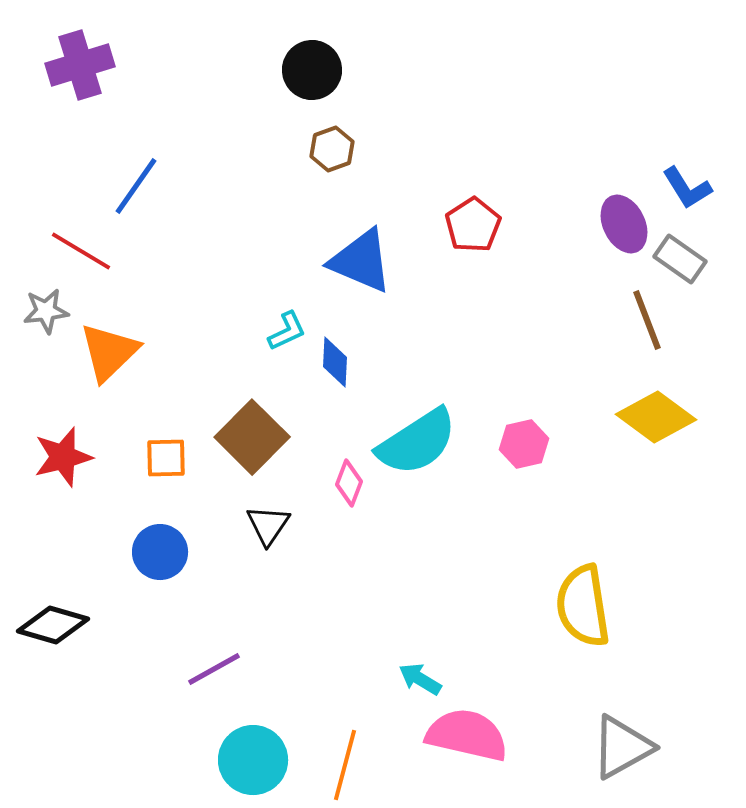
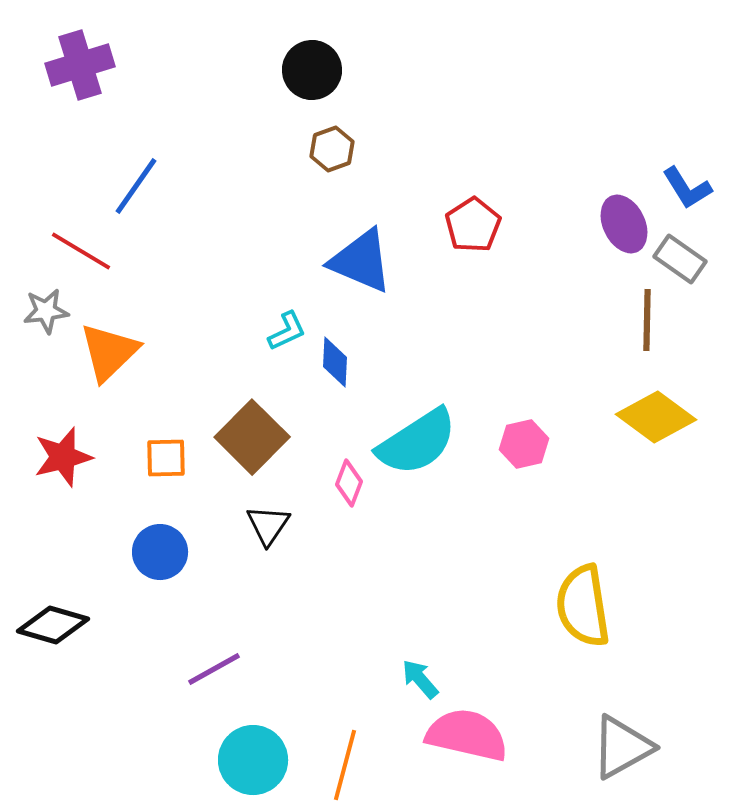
brown line: rotated 22 degrees clockwise
cyan arrow: rotated 18 degrees clockwise
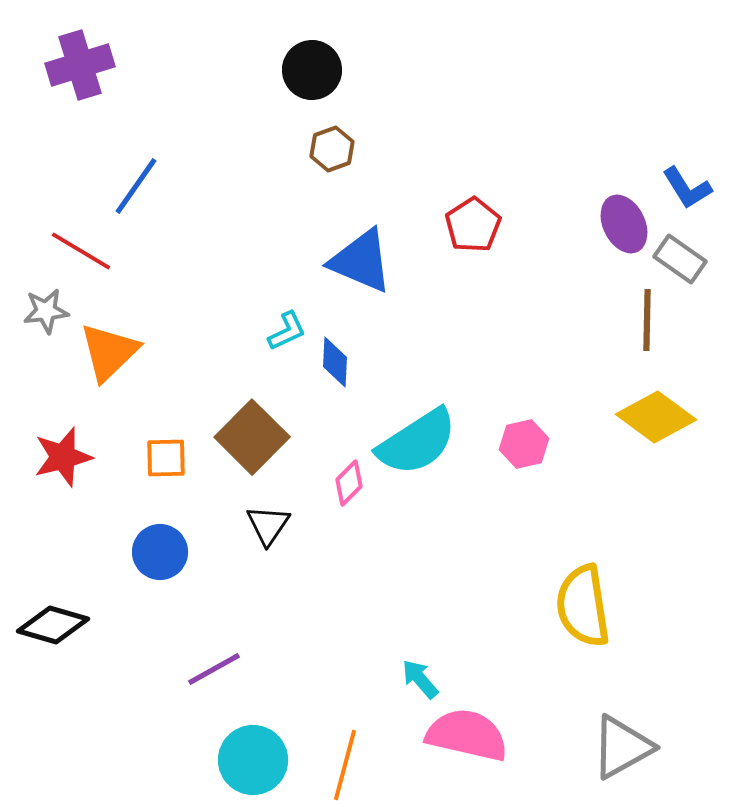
pink diamond: rotated 24 degrees clockwise
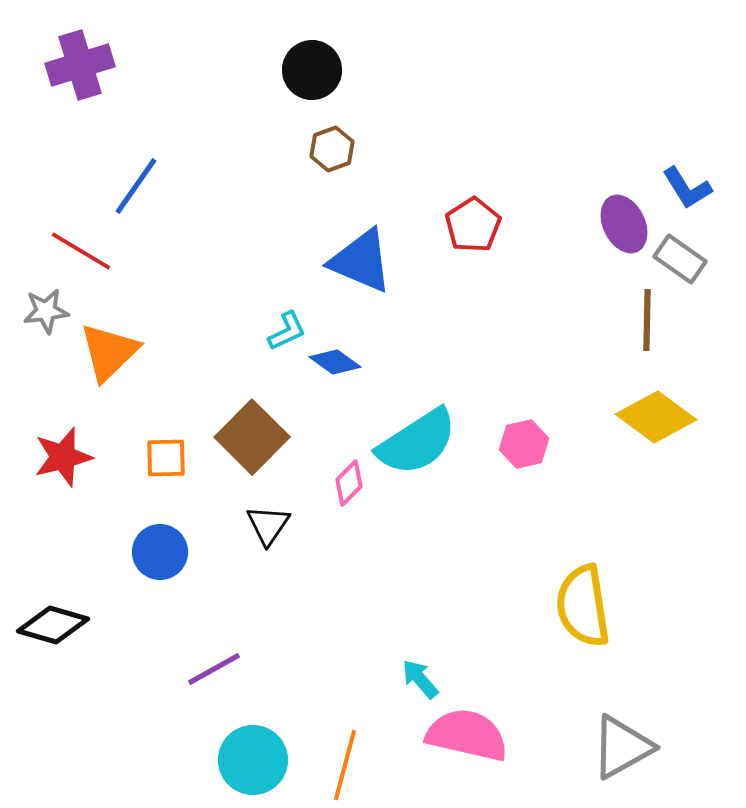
blue diamond: rotated 57 degrees counterclockwise
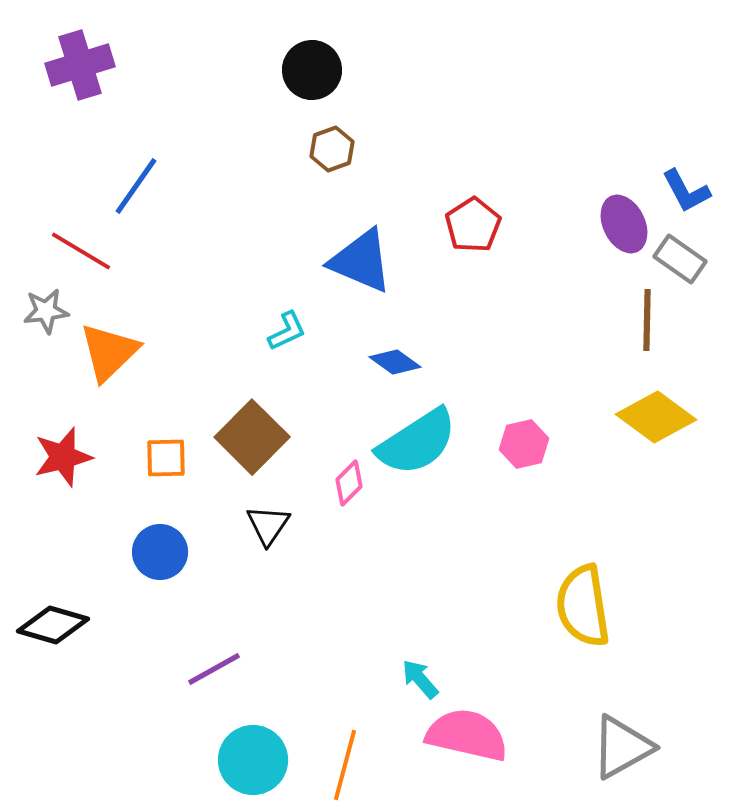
blue L-shape: moved 1 px left, 3 px down; rotated 4 degrees clockwise
blue diamond: moved 60 px right
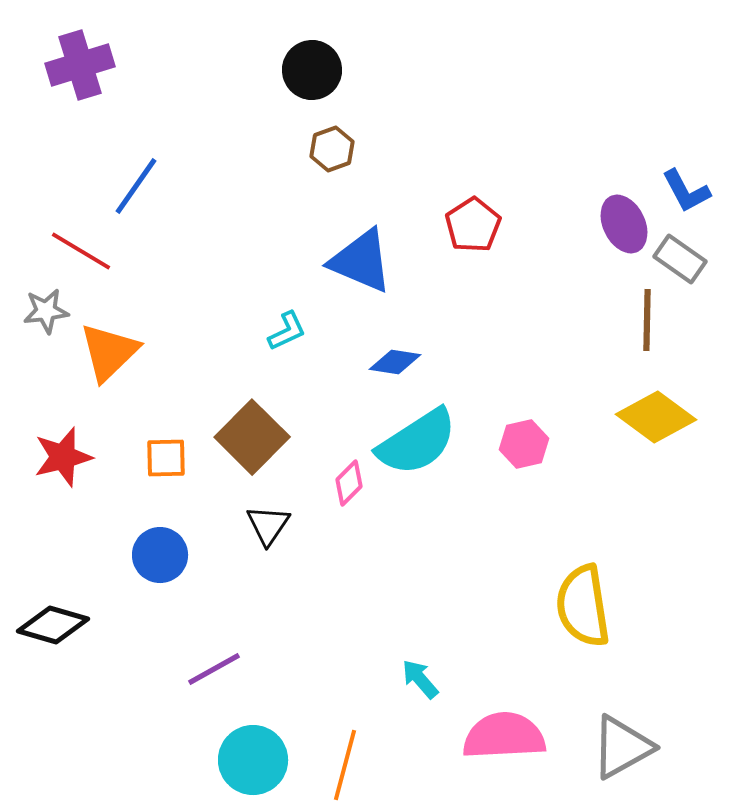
blue diamond: rotated 27 degrees counterclockwise
blue circle: moved 3 px down
pink semicircle: moved 37 px right, 1 px down; rotated 16 degrees counterclockwise
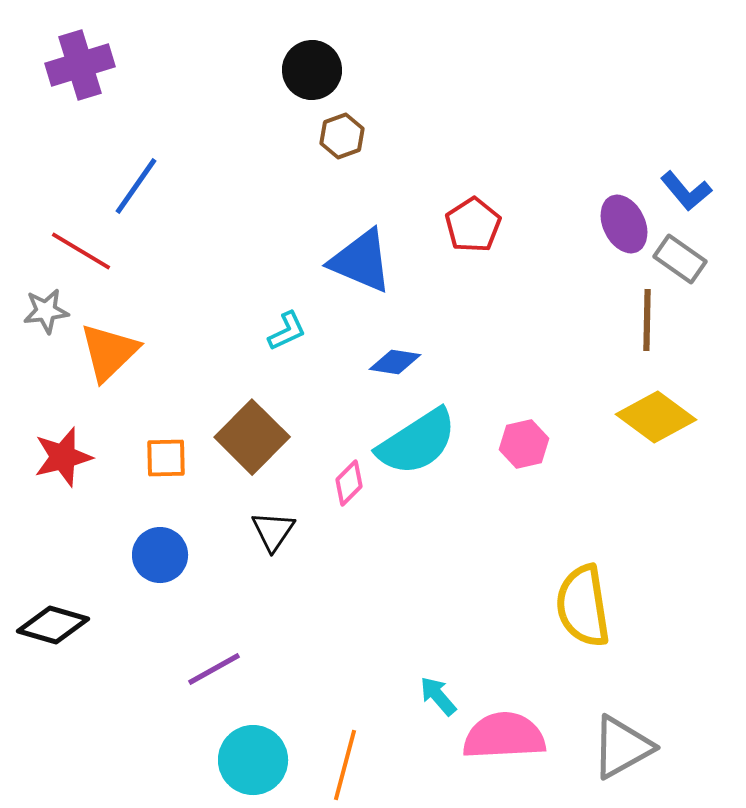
brown hexagon: moved 10 px right, 13 px up
blue L-shape: rotated 12 degrees counterclockwise
black triangle: moved 5 px right, 6 px down
cyan arrow: moved 18 px right, 17 px down
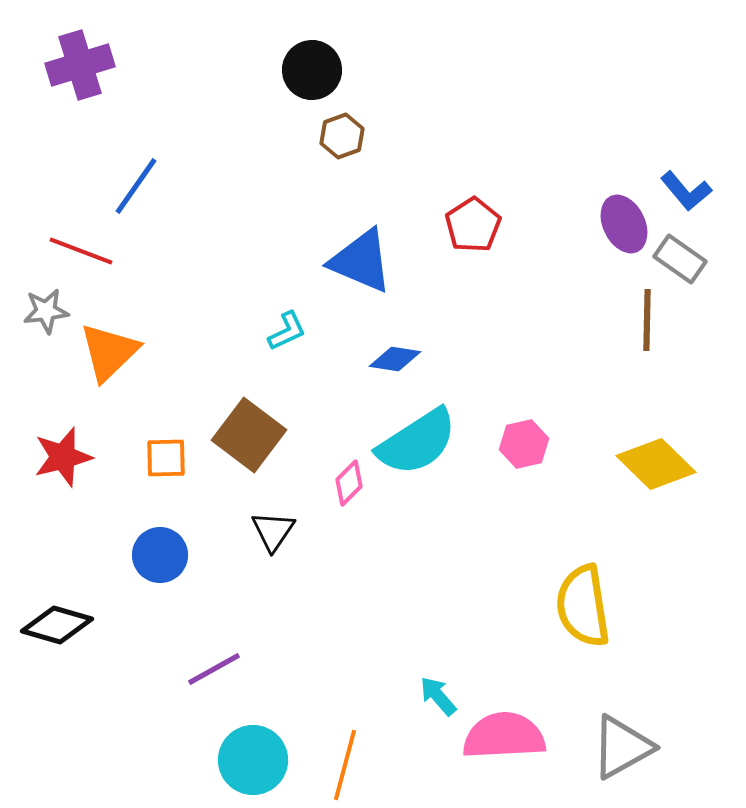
red line: rotated 10 degrees counterclockwise
blue diamond: moved 3 px up
yellow diamond: moved 47 px down; rotated 8 degrees clockwise
brown square: moved 3 px left, 2 px up; rotated 8 degrees counterclockwise
black diamond: moved 4 px right
